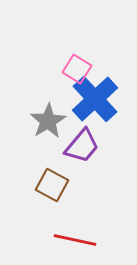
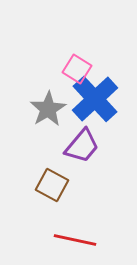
gray star: moved 12 px up
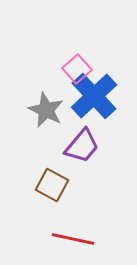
pink square: rotated 16 degrees clockwise
blue cross: moved 1 px left, 3 px up
gray star: moved 2 px left, 1 px down; rotated 15 degrees counterclockwise
red line: moved 2 px left, 1 px up
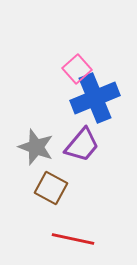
blue cross: moved 1 px right, 2 px down; rotated 21 degrees clockwise
gray star: moved 10 px left, 37 px down; rotated 6 degrees counterclockwise
purple trapezoid: moved 1 px up
brown square: moved 1 px left, 3 px down
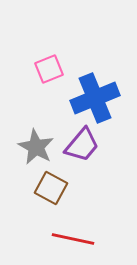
pink square: moved 28 px left; rotated 20 degrees clockwise
gray star: rotated 9 degrees clockwise
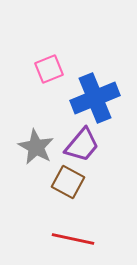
brown square: moved 17 px right, 6 px up
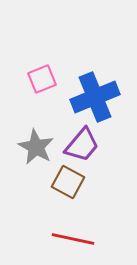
pink square: moved 7 px left, 10 px down
blue cross: moved 1 px up
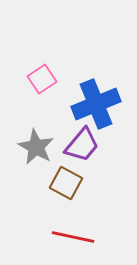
pink square: rotated 12 degrees counterclockwise
blue cross: moved 1 px right, 7 px down
brown square: moved 2 px left, 1 px down
red line: moved 2 px up
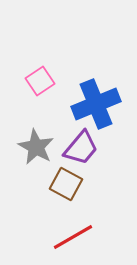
pink square: moved 2 px left, 2 px down
purple trapezoid: moved 1 px left, 3 px down
brown square: moved 1 px down
red line: rotated 42 degrees counterclockwise
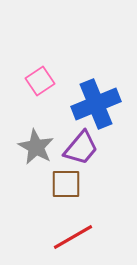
brown square: rotated 28 degrees counterclockwise
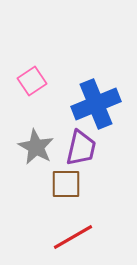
pink square: moved 8 px left
purple trapezoid: rotated 27 degrees counterclockwise
